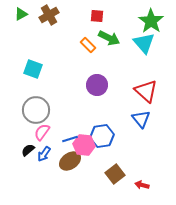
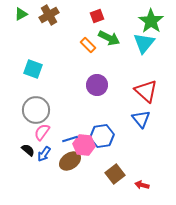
red square: rotated 24 degrees counterclockwise
cyan triangle: rotated 20 degrees clockwise
black semicircle: rotated 80 degrees clockwise
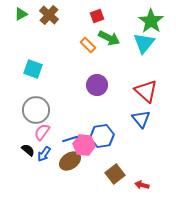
brown cross: rotated 18 degrees counterclockwise
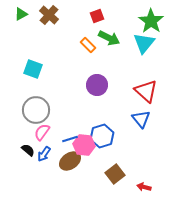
blue hexagon: rotated 10 degrees counterclockwise
red arrow: moved 2 px right, 2 px down
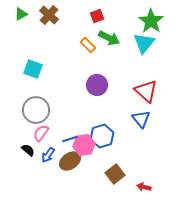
pink semicircle: moved 1 px left, 1 px down
pink hexagon: rotated 15 degrees counterclockwise
blue arrow: moved 4 px right, 1 px down
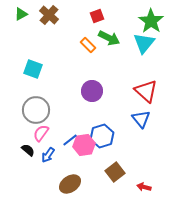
purple circle: moved 5 px left, 6 px down
blue line: moved 1 px down; rotated 21 degrees counterclockwise
brown ellipse: moved 23 px down
brown square: moved 2 px up
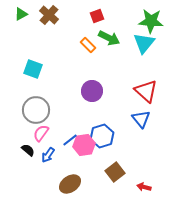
green star: rotated 30 degrees counterclockwise
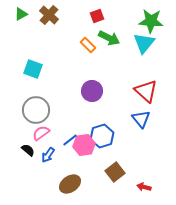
pink semicircle: rotated 18 degrees clockwise
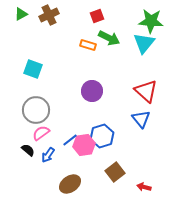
brown cross: rotated 24 degrees clockwise
orange rectangle: rotated 28 degrees counterclockwise
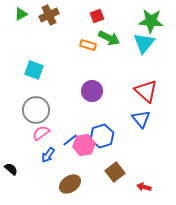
cyan square: moved 1 px right, 1 px down
black semicircle: moved 17 px left, 19 px down
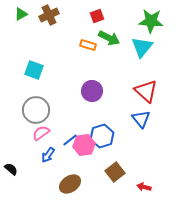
cyan triangle: moved 2 px left, 4 px down
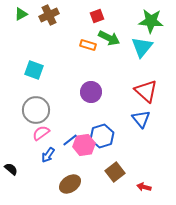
purple circle: moved 1 px left, 1 px down
